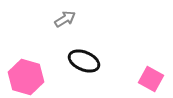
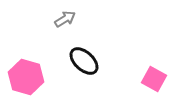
black ellipse: rotated 20 degrees clockwise
pink square: moved 3 px right
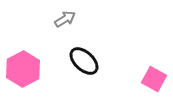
pink hexagon: moved 3 px left, 8 px up; rotated 16 degrees clockwise
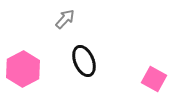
gray arrow: rotated 15 degrees counterclockwise
black ellipse: rotated 24 degrees clockwise
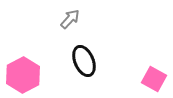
gray arrow: moved 5 px right
pink hexagon: moved 6 px down
